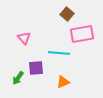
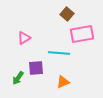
pink triangle: rotated 40 degrees clockwise
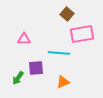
pink triangle: moved 1 px down; rotated 32 degrees clockwise
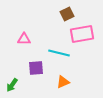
brown square: rotated 24 degrees clockwise
cyan line: rotated 10 degrees clockwise
green arrow: moved 6 px left, 7 px down
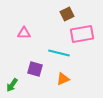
pink triangle: moved 6 px up
purple square: moved 1 px left, 1 px down; rotated 21 degrees clockwise
orange triangle: moved 3 px up
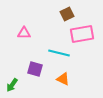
orange triangle: rotated 48 degrees clockwise
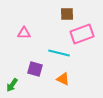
brown square: rotated 24 degrees clockwise
pink rectangle: rotated 10 degrees counterclockwise
